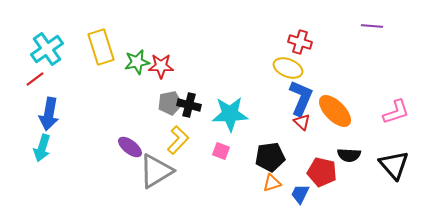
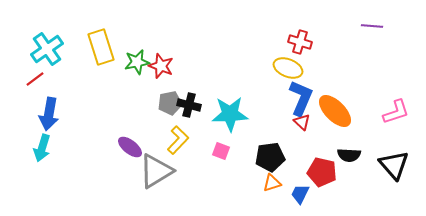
red star: rotated 20 degrees clockwise
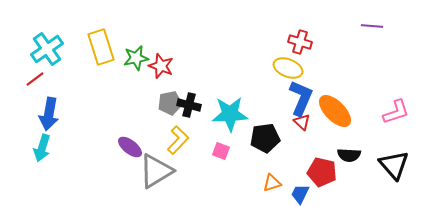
green star: moved 1 px left, 4 px up
black pentagon: moved 5 px left, 19 px up
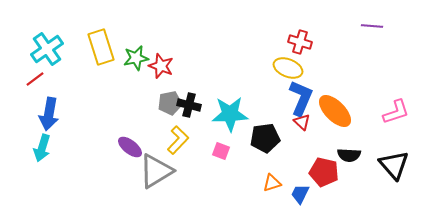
red pentagon: moved 2 px right
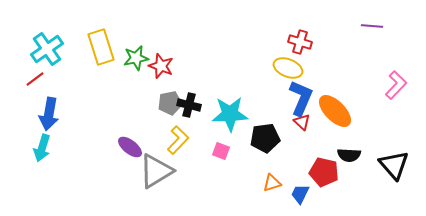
pink L-shape: moved 27 px up; rotated 28 degrees counterclockwise
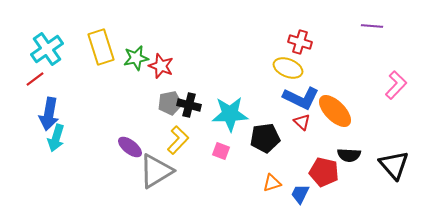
blue L-shape: rotated 93 degrees clockwise
cyan arrow: moved 14 px right, 10 px up
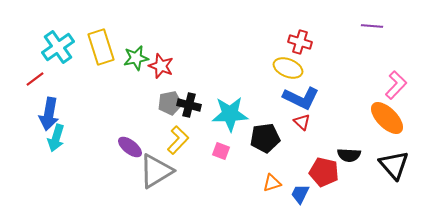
cyan cross: moved 11 px right, 2 px up
orange ellipse: moved 52 px right, 7 px down
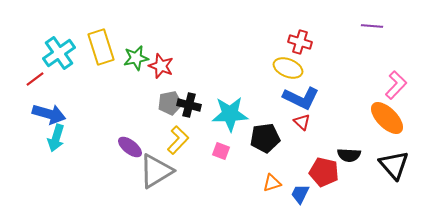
cyan cross: moved 1 px right, 6 px down
blue arrow: rotated 84 degrees counterclockwise
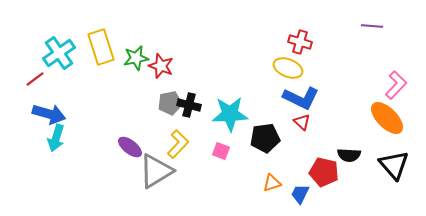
yellow L-shape: moved 4 px down
